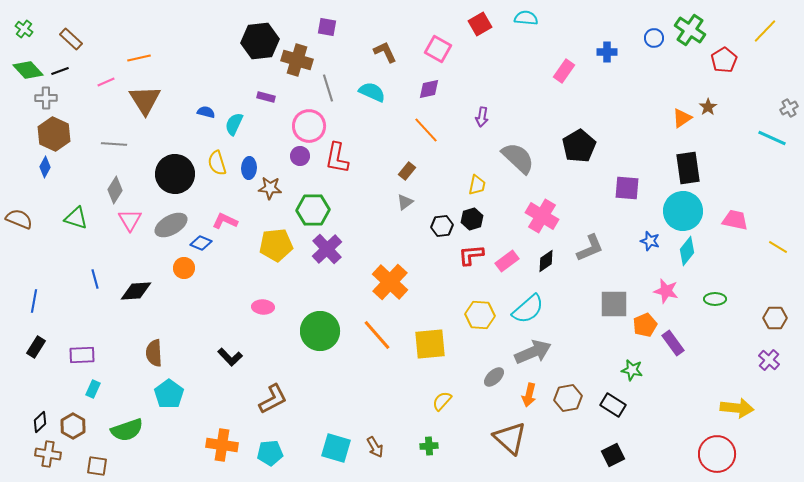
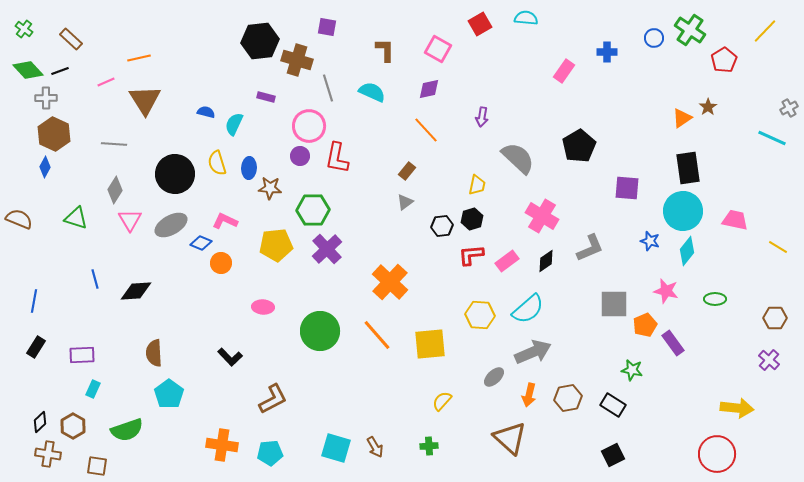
brown L-shape at (385, 52): moved 2 px up; rotated 25 degrees clockwise
orange circle at (184, 268): moved 37 px right, 5 px up
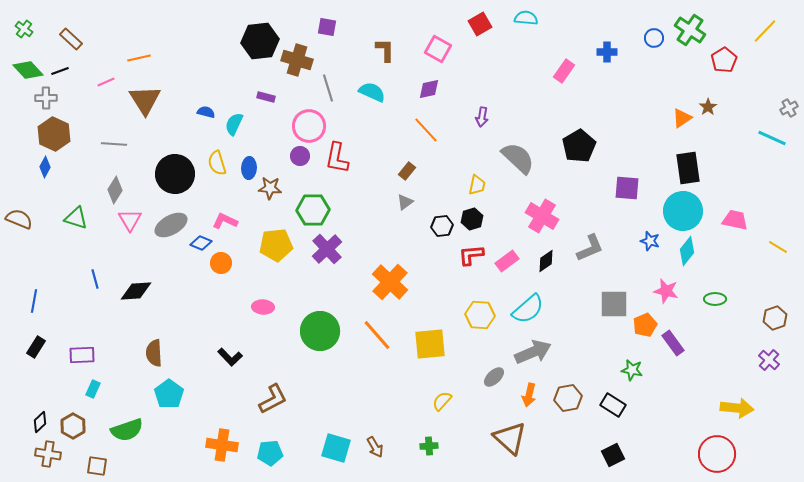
brown hexagon at (775, 318): rotated 20 degrees counterclockwise
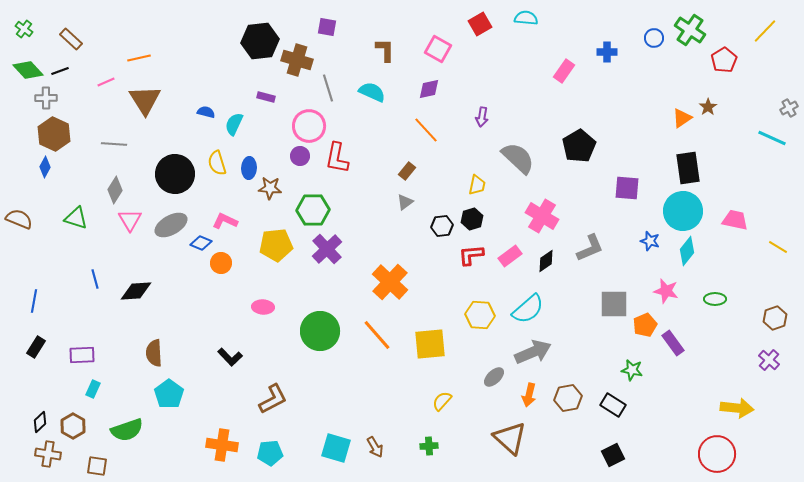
pink rectangle at (507, 261): moved 3 px right, 5 px up
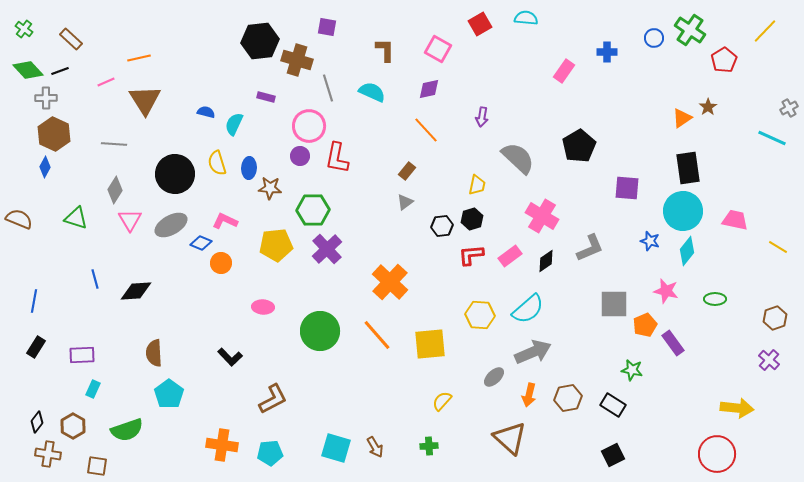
black diamond at (40, 422): moved 3 px left; rotated 10 degrees counterclockwise
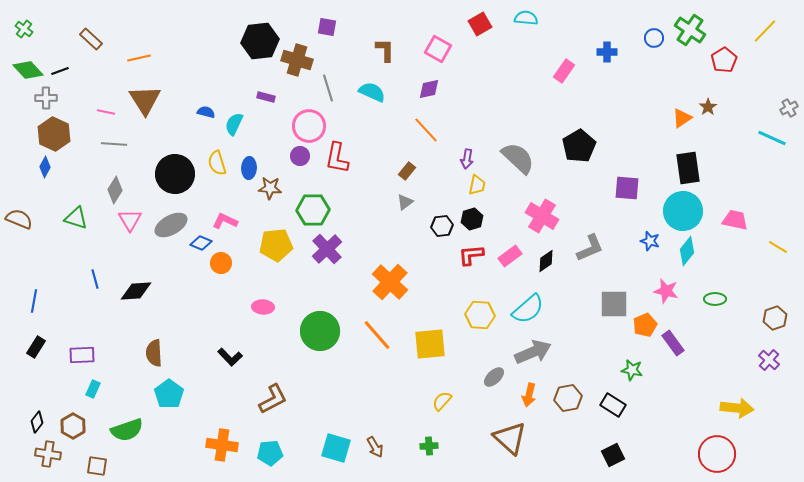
brown rectangle at (71, 39): moved 20 px right
pink line at (106, 82): moved 30 px down; rotated 36 degrees clockwise
purple arrow at (482, 117): moved 15 px left, 42 px down
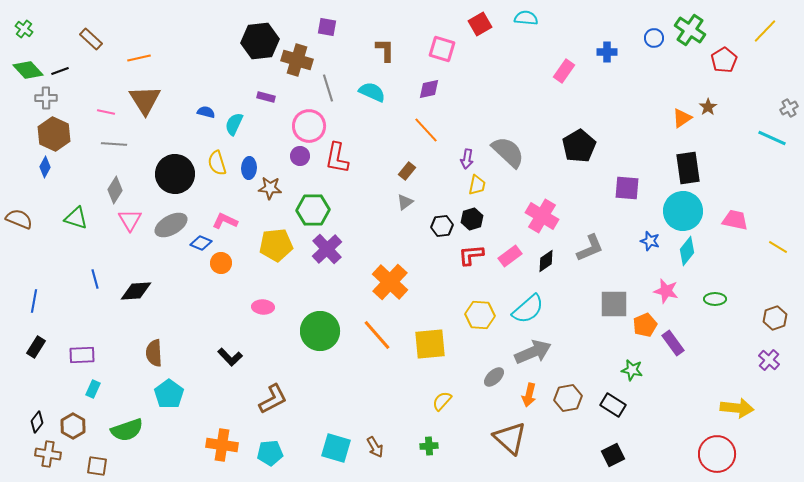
pink square at (438, 49): moved 4 px right; rotated 12 degrees counterclockwise
gray semicircle at (518, 158): moved 10 px left, 6 px up
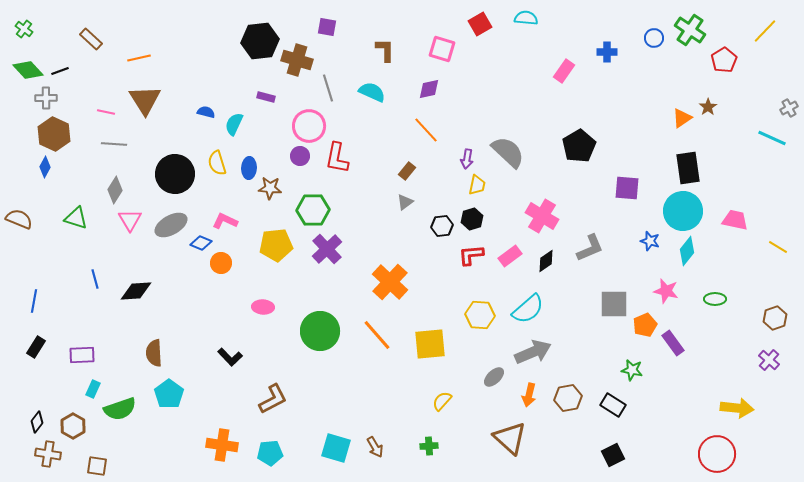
green semicircle at (127, 430): moved 7 px left, 21 px up
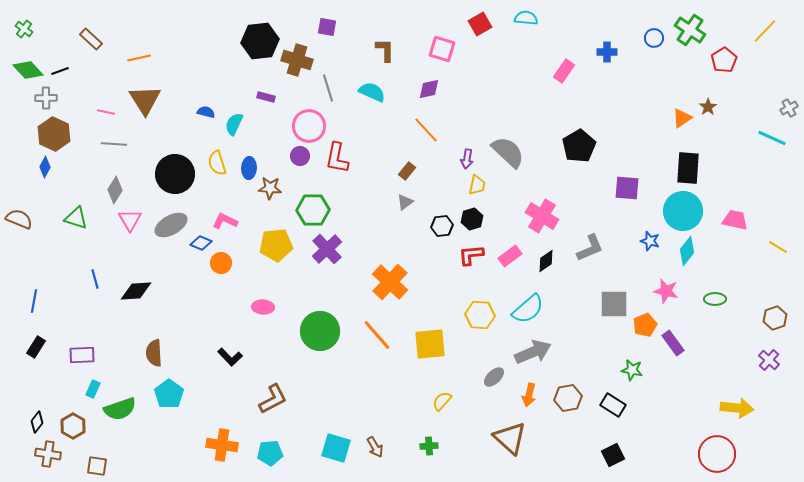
black rectangle at (688, 168): rotated 12 degrees clockwise
